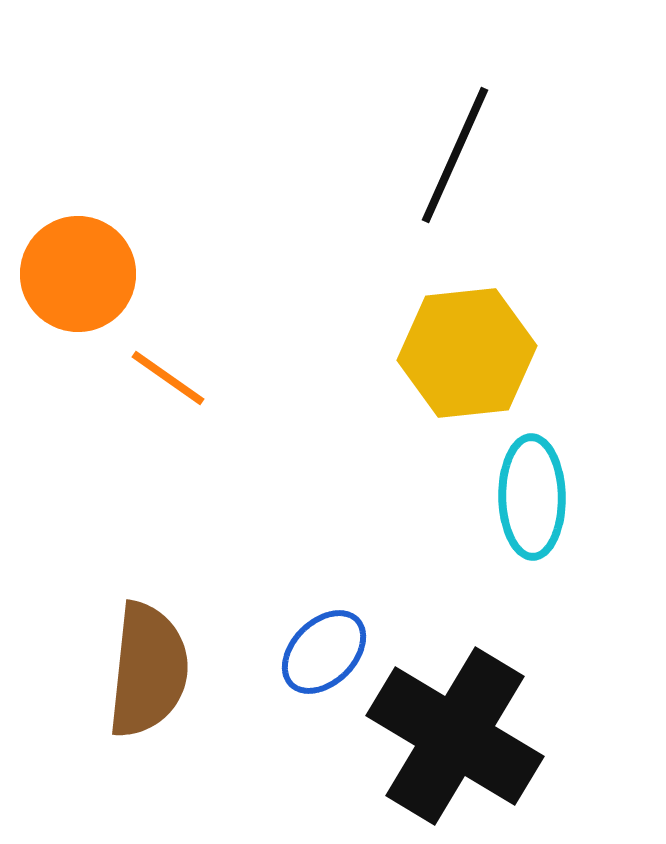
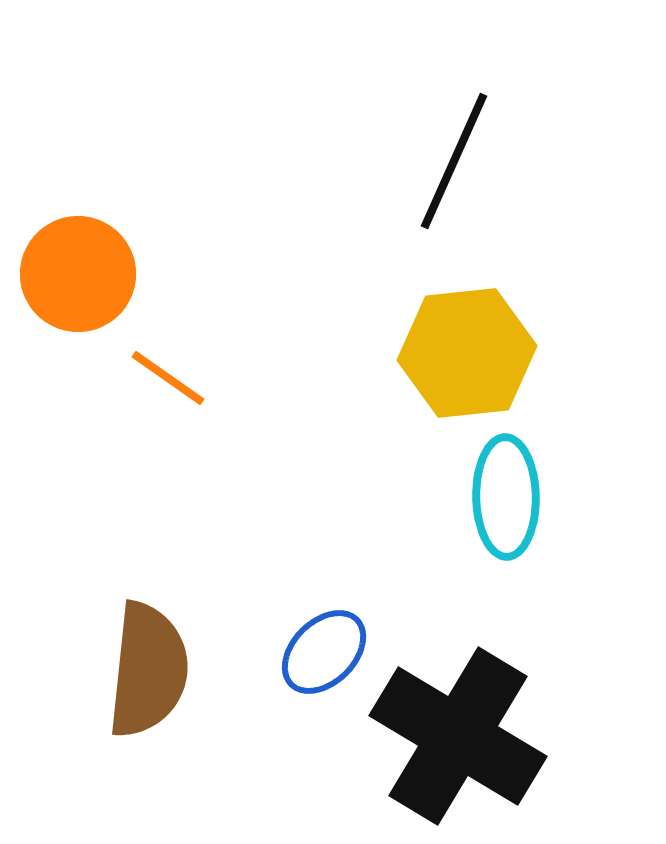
black line: moved 1 px left, 6 px down
cyan ellipse: moved 26 px left
black cross: moved 3 px right
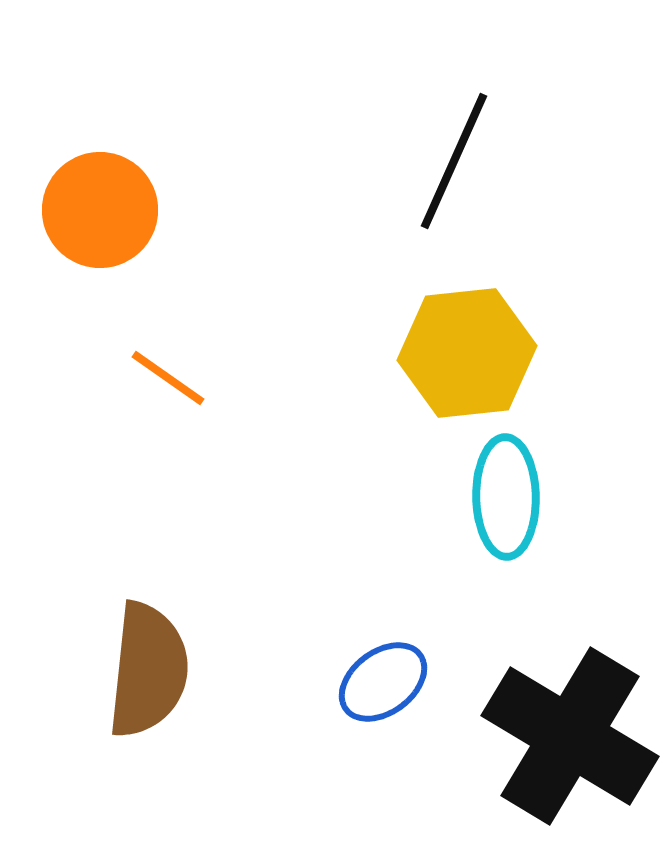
orange circle: moved 22 px right, 64 px up
blue ellipse: moved 59 px right, 30 px down; rotated 8 degrees clockwise
black cross: moved 112 px right
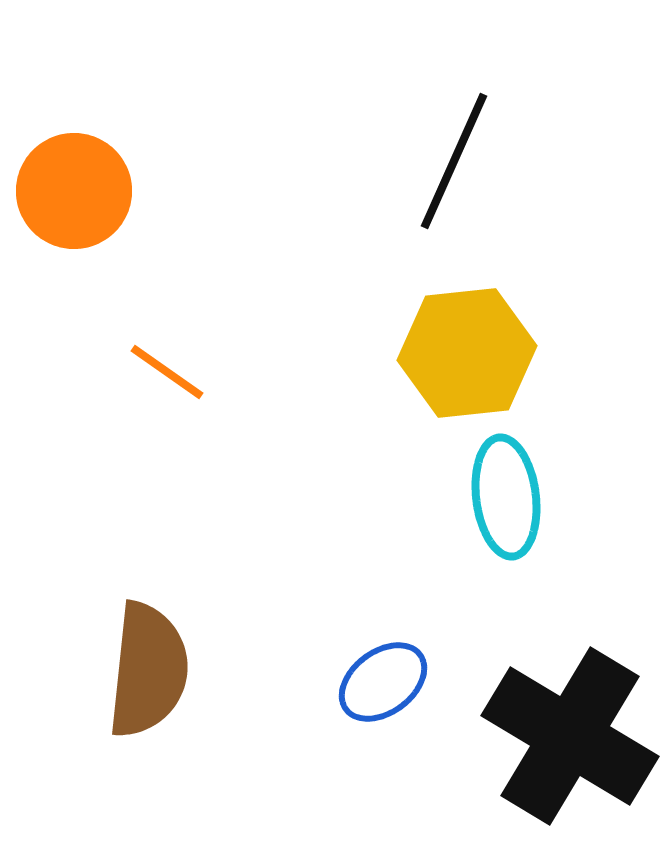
orange circle: moved 26 px left, 19 px up
orange line: moved 1 px left, 6 px up
cyan ellipse: rotated 6 degrees counterclockwise
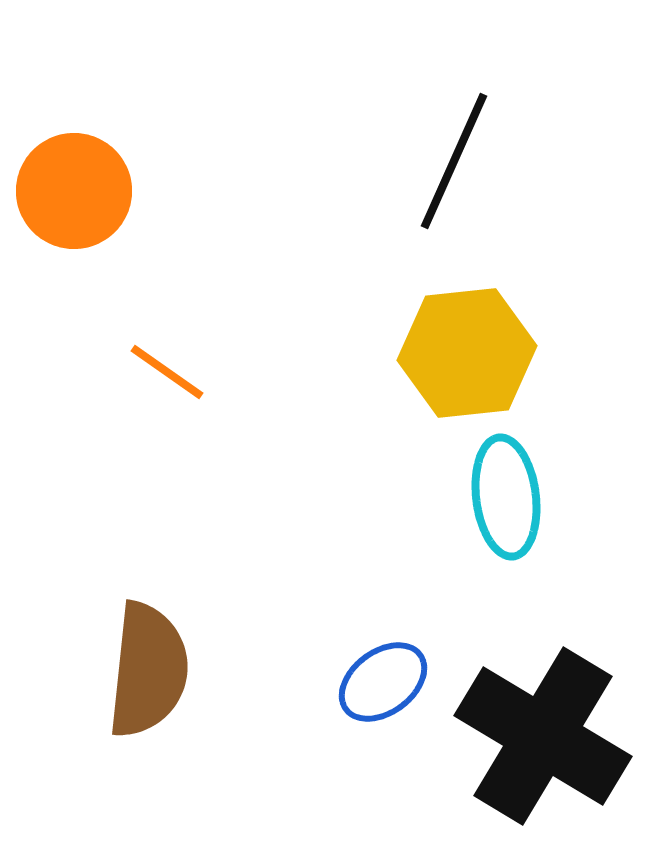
black cross: moved 27 px left
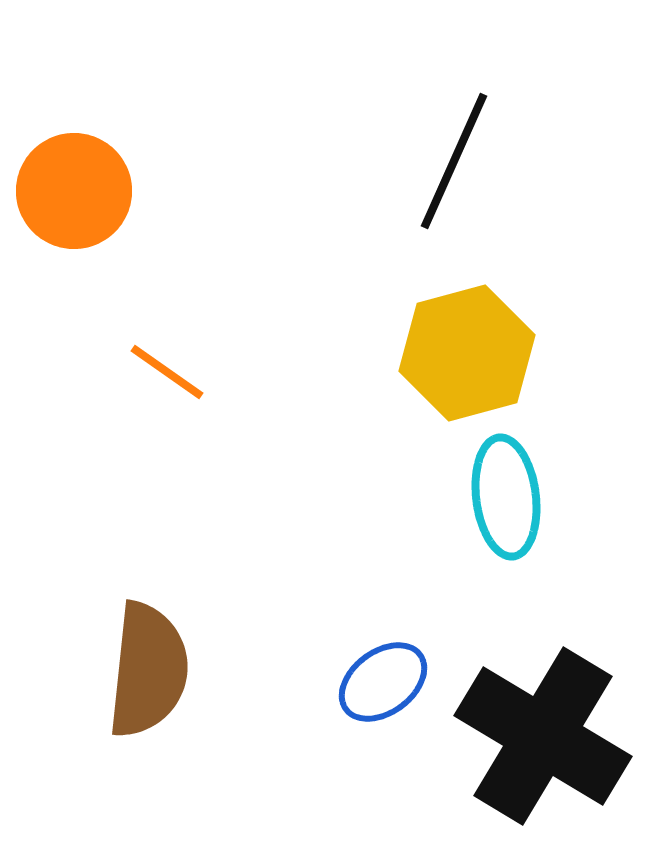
yellow hexagon: rotated 9 degrees counterclockwise
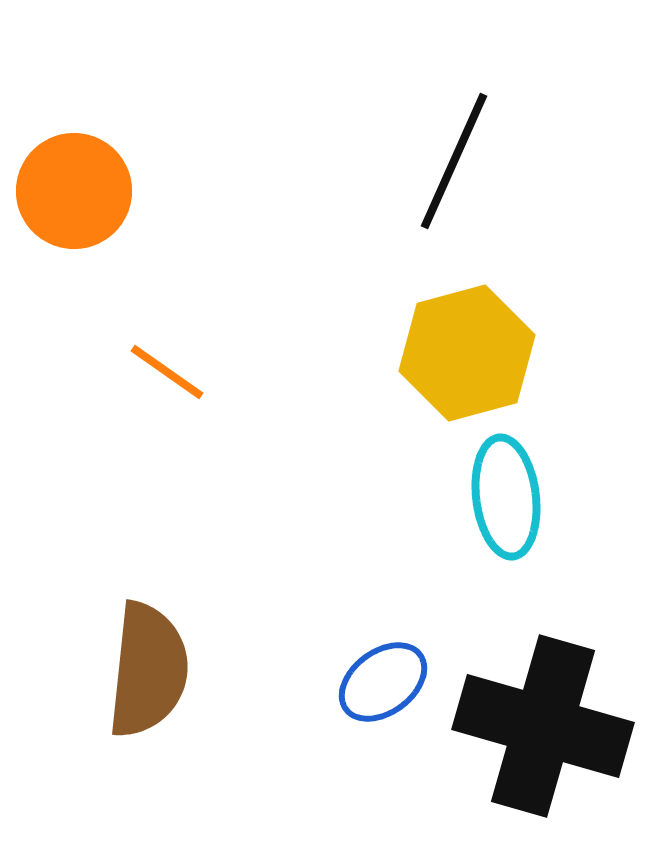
black cross: moved 10 px up; rotated 15 degrees counterclockwise
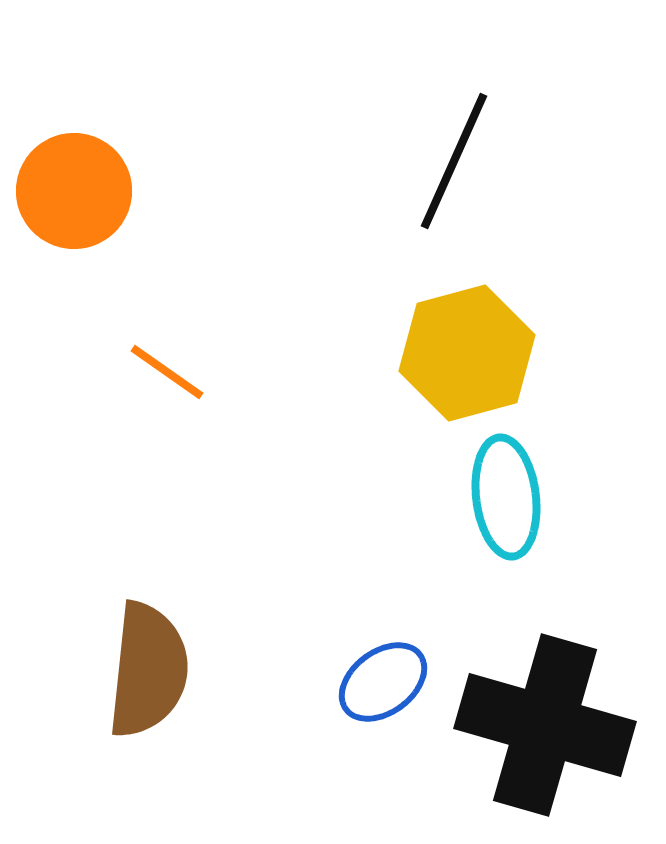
black cross: moved 2 px right, 1 px up
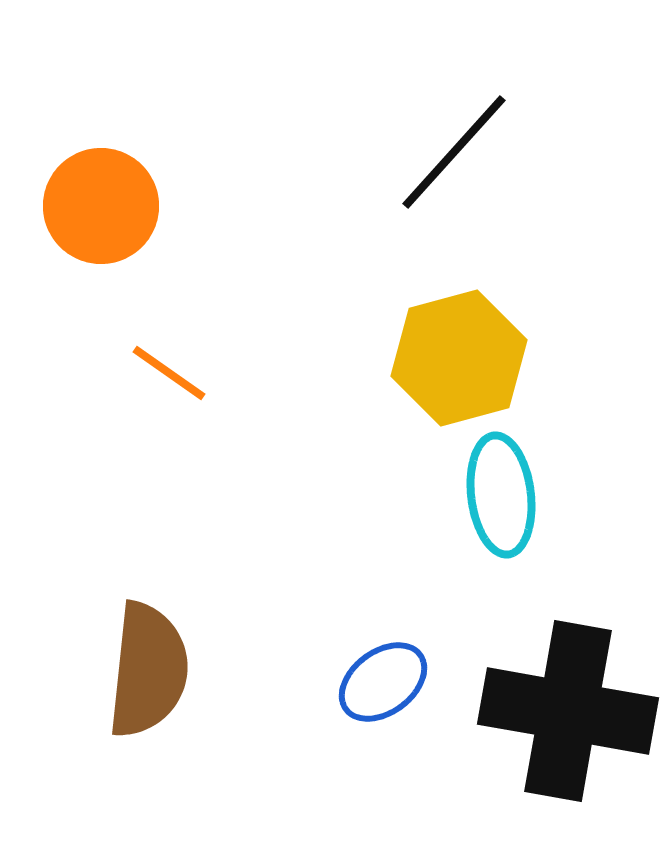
black line: moved 9 px up; rotated 18 degrees clockwise
orange circle: moved 27 px right, 15 px down
yellow hexagon: moved 8 px left, 5 px down
orange line: moved 2 px right, 1 px down
cyan ellipse: moved 5 px left, 2 px up
black cross: moved 23 px right, 14 px up; rotated 6 degrees counterclockwise
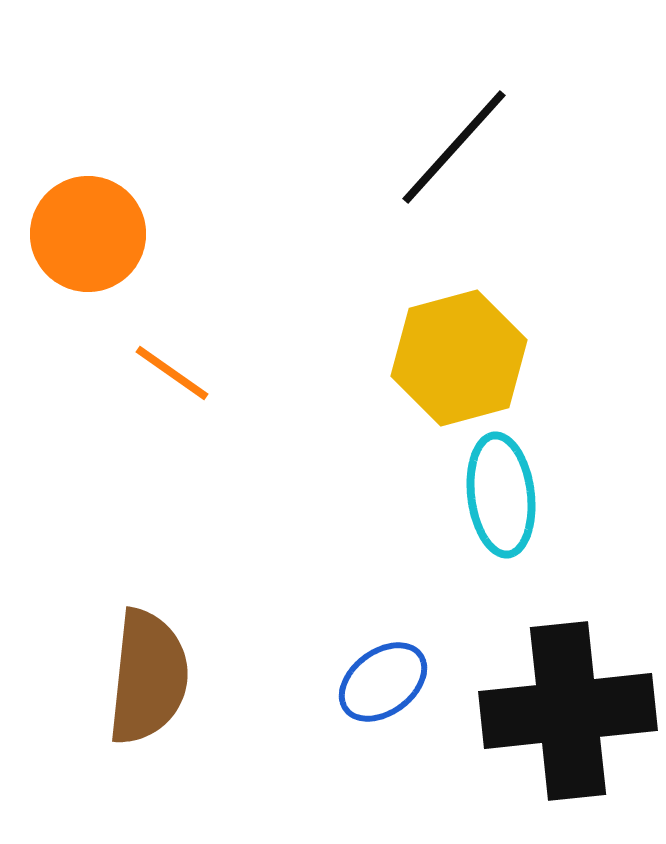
black line: moved 5 px up
orange circle: moved 13 px left, 28 px down
orange line: moved 3 px right
brown semicircle: moved 7 px down
black cross: rotated 16 degrees counterclockwise
